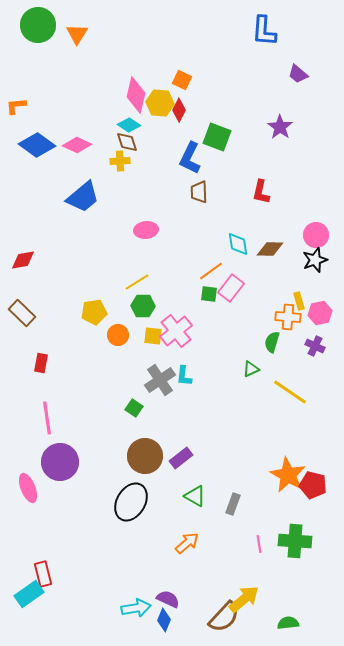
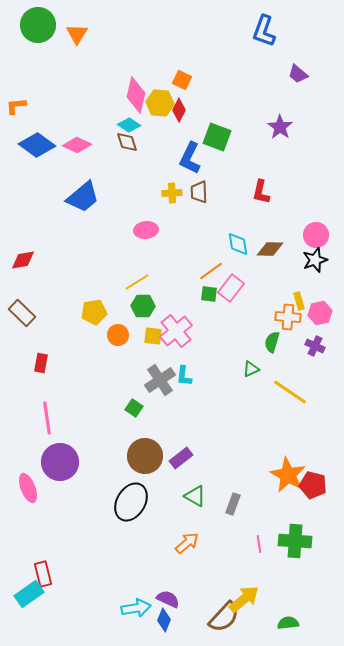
blue L-shape at (264, 31): rotated 16 degrees clockwise
yellow cross at (120, 161): moved 52 px right, 32 px down
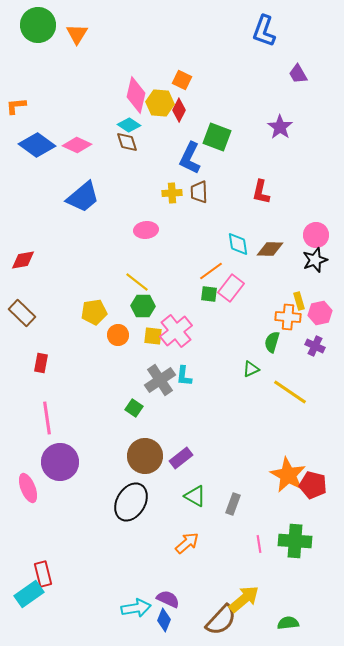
purple trapezoid at (298, 74): rotated 20 degrees clockwise
yellow line at (137, 282): rotated 70 degrees clockwise
brown semicircle at (224, 617): moved 3 px left, 3 px down
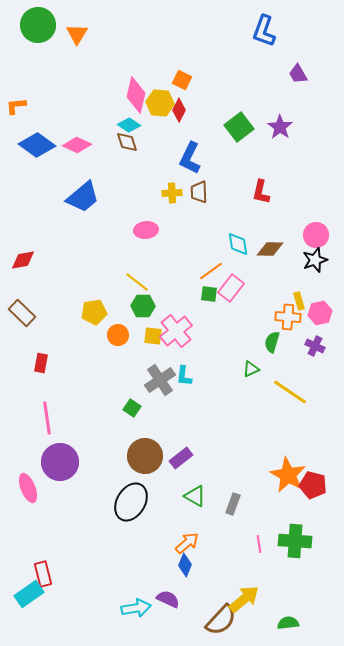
green square at (217, 137): moved 22 px right, 10 px up; rotated 32 degrees clockwise
green square at (134, 408): moved 2 px left
blue diamond at (164, 620): moved 21 px right, 55 px up
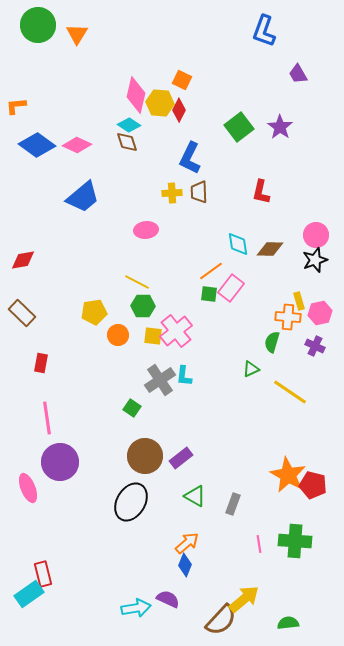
yellow line at (137, 282): rotated 10 degrees counterclockwise
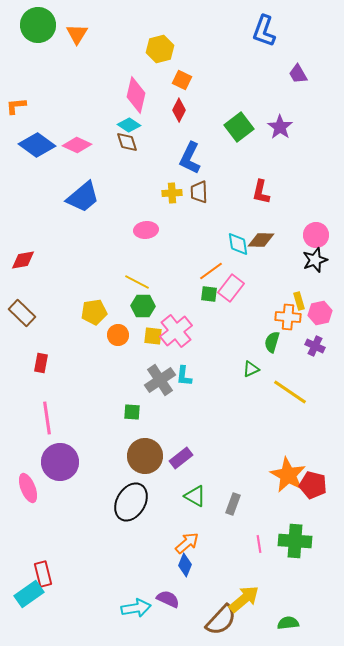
yellow hexagon at (160, 103): moved 54 px up; rotated 20 degrees counterclockwise
brown diamond at (270, 249): moved 9 px left, 9 px up
green square at (132, 408): moved 4 px down; rotated 30 degrees counterclockwise
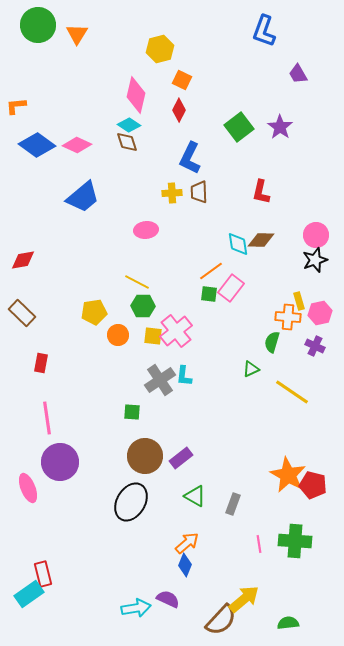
yellow line at (290, 392): moved 2 px right
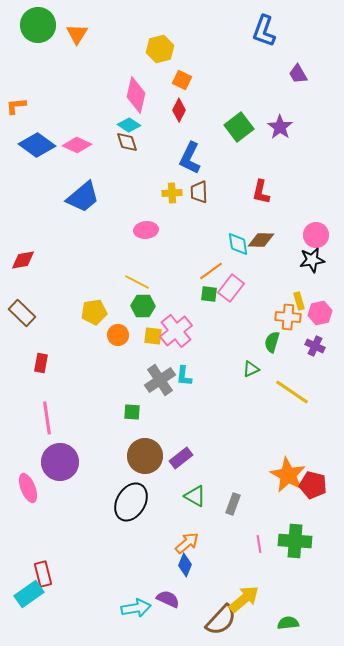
black star at (315, 260): moved 3 px left; rotated 10 degrees clockwise
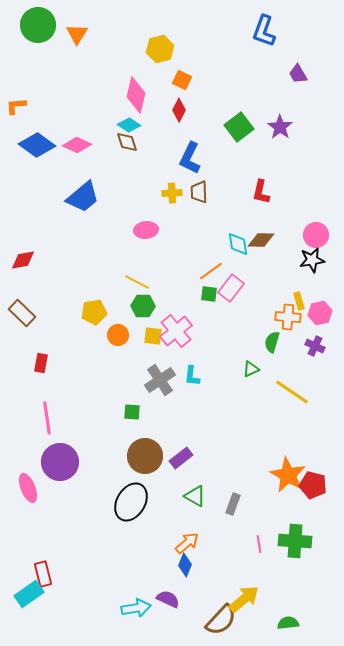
cyan L-shape at (184, 376): moved 8 px right
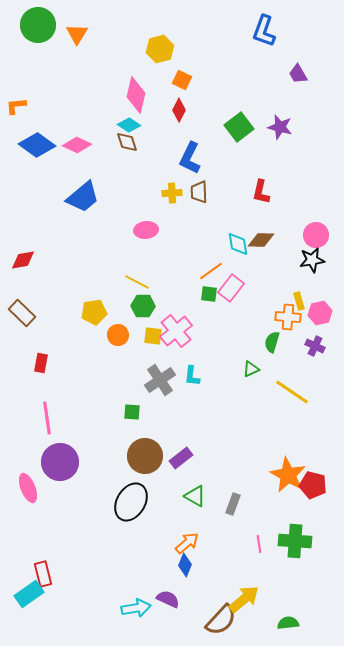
purple star at (280, 127): rotated 20 degrees counterclockwise
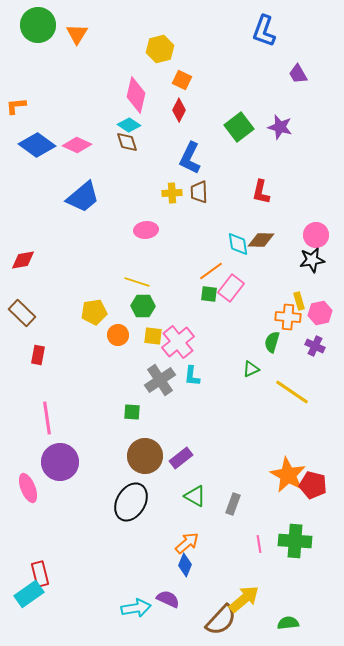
yellow line at (137, 282): rotated 10 degrees counterclockwise
pink cross at (176, 331): moved 2 px right, 11 px down
red rectangle at (41, 363): moved 3 px left, 8 px up
red rectangle at (43, 574): moved 3 px left
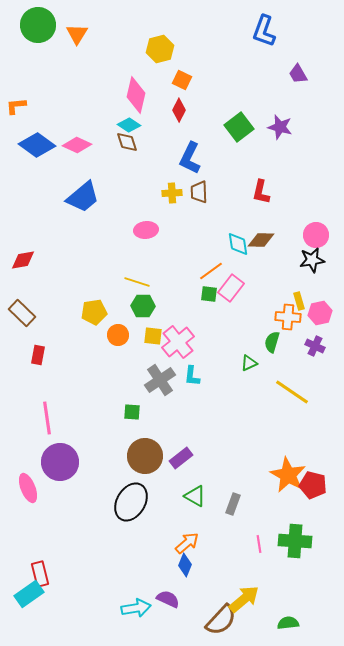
green triangle at (251, 369): moved 2 px left, 6 px up
